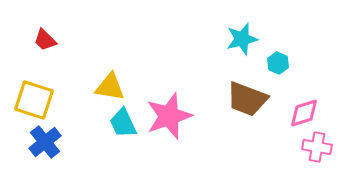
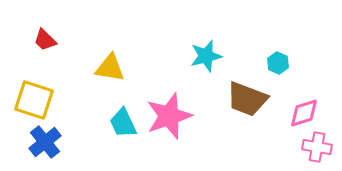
cyan star: moved 36 px left, 17 px down
yellow triangle: moved 19 px up
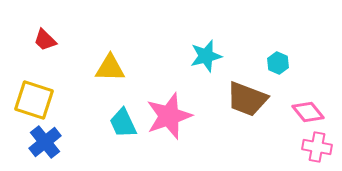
yellow triangle: rotated 8 degrees counterclockwise
pink diamond: moved 4 px right, 1 px up; rotated 68 degrees clockwise
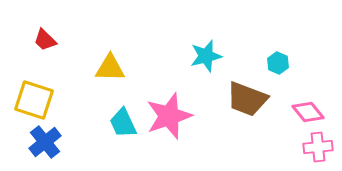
pink cross: moved 1 px right; rotated 16 degrees counterclockwise
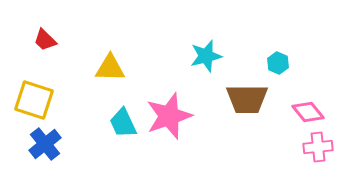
brown trapezoid: rotated 21 degrees counterclockwise
blue cross: moved 2 px down
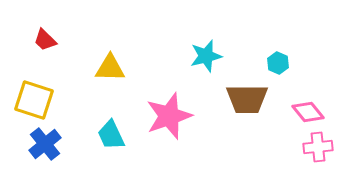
cyan trapezoid: moved 12 px left, 12 px down
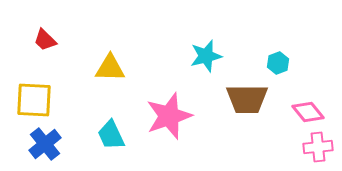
cyan hexagon: rotated 15 degrees clockwise
yellow square: rotated 15 degrees counterclockwise
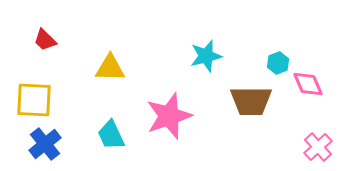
brown trapezoid: moved 4 px right, 2 px down
pink diamond: moved 28 px up; rotated 16 degrees clockwise
pink cross: rotated 36 degrees counterclockwise
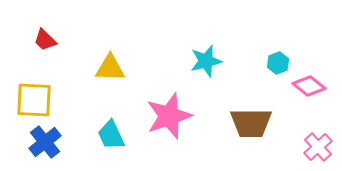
cyan star: moved 5 px down
pink diamond: moved 1 px right, 2 px down; rotated 28 degrees counterclockwise
brown trapezoid: moved 22 px down
blue cross: moved 2 px up
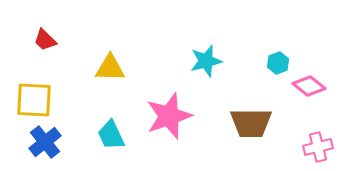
pink cross: rotated 28 degrees clockwise
